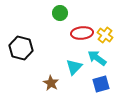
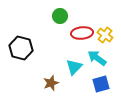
green circle: moved 3 px down
brown star: rotated 21 degrees clockwise
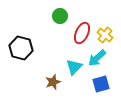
red ellipse: rotated 60 degrees counterclockwise
cyan arrow: rotated 78 degrees counterclockwise
brown star: moved 2 px right, 1 px up
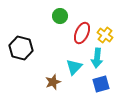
cyan arrow: rotated 42 degrees counterclockwise
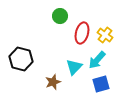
red ellipse: rotated 10 degrees counterclockwise
black hexagon: moved 11 px down
cyan arrow: moved 2 px down; rotated 36 degrees clockwise
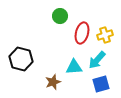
yellow cross: rotated 35 degrees clockwise
cyan triangle: rotated 42 degrees clockwise
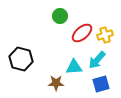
red ellipse: rotated 35 degrees clockwise
brown star: moved 3 px right, 1 px down; rotated 21 degrees clockwise
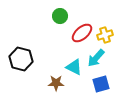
cyan arrow: moved 1 px left, 2 px up
cyan triangle: rotated 30 degrees clockwise
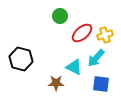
blue square: rotated 24 degrees clockwise
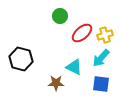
cyan arrow: moved 5 px right
